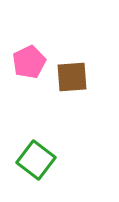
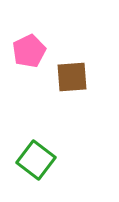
pink pentagon: moved 11 px up
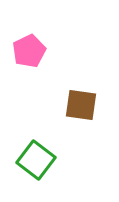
brown square: moved 9 px right, 28 px down; rotated 12 degrees clockwise
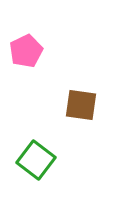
pink pentagon: moved 3 px left
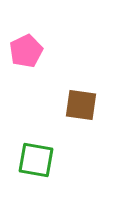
green square: rotated 27 degrees counterclockwise
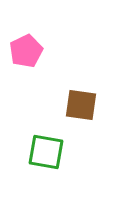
green square: moved 10 px right, 8 px up
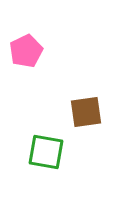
brown square: moved 5 px right, 7 px down; rotated 16 degrees counterclockwise
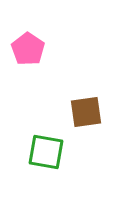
pink pentagon: moved 2 px right, 2 px up; rotated 12 degrees counterclockwise
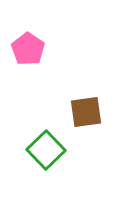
green square: moved 2 px up; rotated 36 degrees clockwise
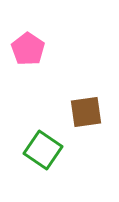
green square: moved 3 px left; rotated 12 degrees counterclockwise
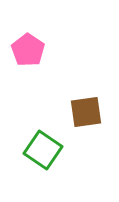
pink pentagon: moved 1 px down
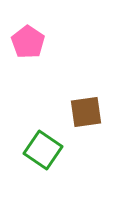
pink pentagon: moved 8 px up
